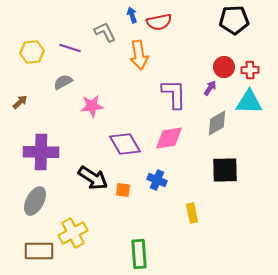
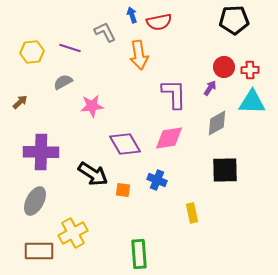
cyan triangle: moved 3 px right
black arrow: moved 4 px up
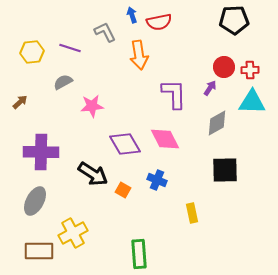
pink diamond: moved 4 px left, 1 px down; rotated 72 degrees clockwise
orange square: rotated 21 degrees clockwise
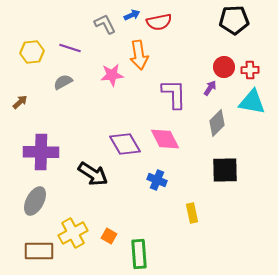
blue arrow: rotated 84 degrees clockwise
gray L-shape: moved 8 px up
cyan triangle: rotated 8 degrees clockwise
pink star: moved 20 px right, 31 px up
gray diamond: rotated 16 degrees counterclockwise
orange square: moved 14 px left, 46 px down
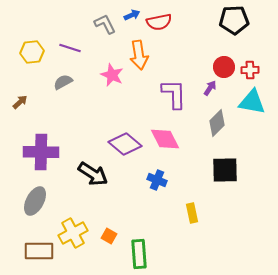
pink star: rotated 30 degrees clockwise
purple diamond: rotated 20 degrees counterclockwise
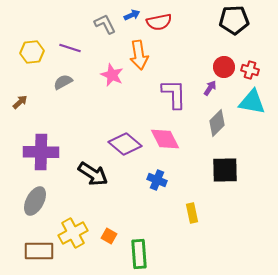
red cross: rotated 18 degrees clockwise
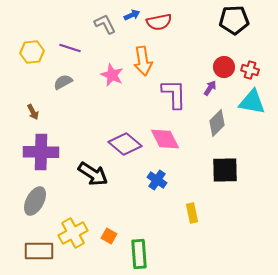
orange arrow: moved 4 px right, 6 px down
brown arrow: moved 13 px right, 10 px down; rotated 105 degrees clockwise
blue cross: rotated 12 degrees clockwise
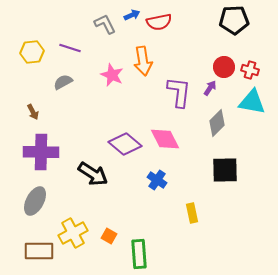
purple L-shape: moved 5 px right, 2 px up; rotated 8 degrees clockwise
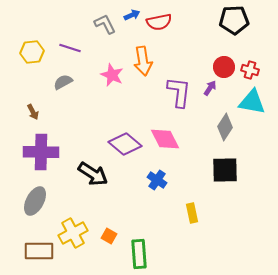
gray diamond: moved 8 px right, 4 px down; rotated 12 degrees counterclockwise
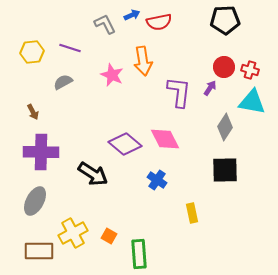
black pentagon: moved 9 px left
